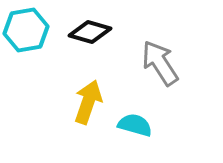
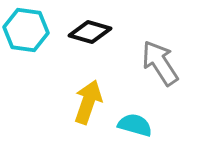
cyan hexagon: rotated 18 degrees clockwise
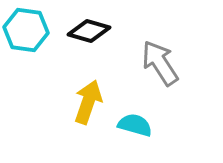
black diamond: moved 1 px left, 1 px up
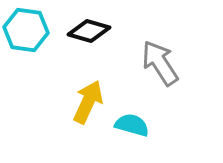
yellow arrow: rotated 6 degrees clockwise
cyan semicircle: moved 3 px left
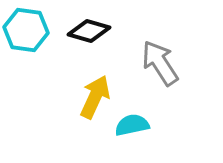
yellow arrow: moved 7 px right, 5 px up
cyan semicircle: rotated 28 degrees counterclockwise
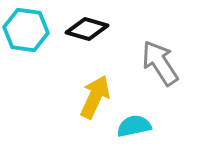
black diamond: moved 2 px left, 2 px up
cyan semicircle: moved 2 px right, 1 px down
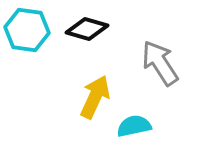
cyan hexagon: moved 1 px right
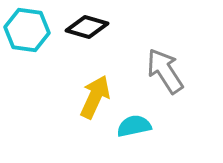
black diamond: moved 2 px up
gray arrow: moved 5 px right, 8 px down
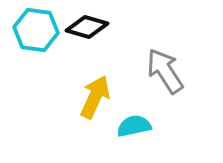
cyan hexagon: moved 9 px right
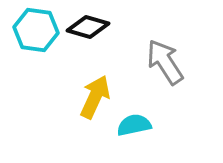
black diamond: moved 1 px right
gray arrow: moved 9 px up
cyan semicircle: moved 1 px up
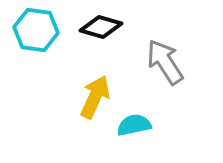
black diamond: moved 13 px right
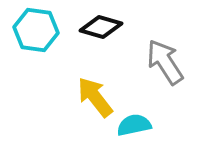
yellow arrow: rotated 63 degrees counterclockwise
